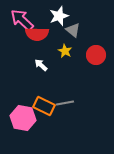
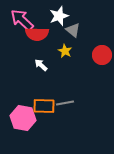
red circle: moved 6 px right
orange rectangle: rotated 25 degrees counterclockwise
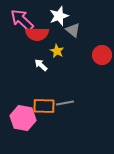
yellow star: moved 8 px left
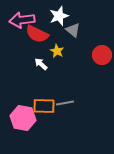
pink arrow: rotated 50 degrees counterclockwise
red semicircle: rotated 25 degrees clockwise
white arrow: moved 1 px up
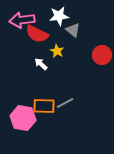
white star: rotated 12 degrees clockwise
gray line: rotated 18 degrees counterclockwise
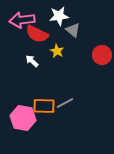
white arrow: moved 9 px left, 3 px up
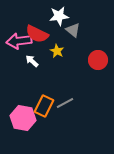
pink arrow: moved 3 px left, 21 px down
red circle: moved 4 px left, 5 px down
orange rectangle: rotated 65 degrees counterclockwise
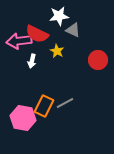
gray triangle: rotated 14 degrees counterclockwise
white arrow: rotated 120 degrees counterclockwise
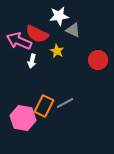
pink arrow: rotated 30 degrees clockwise
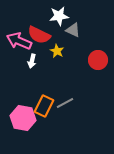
red semicircle: moved 2 px right, 1 px down
